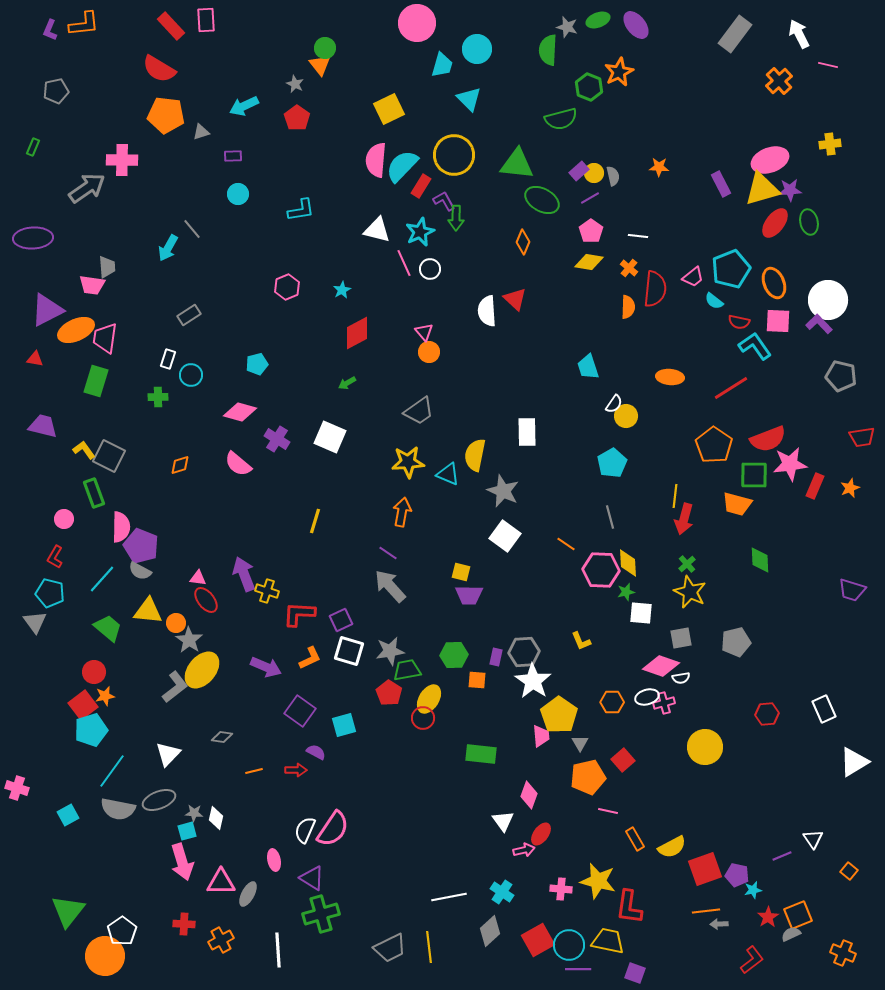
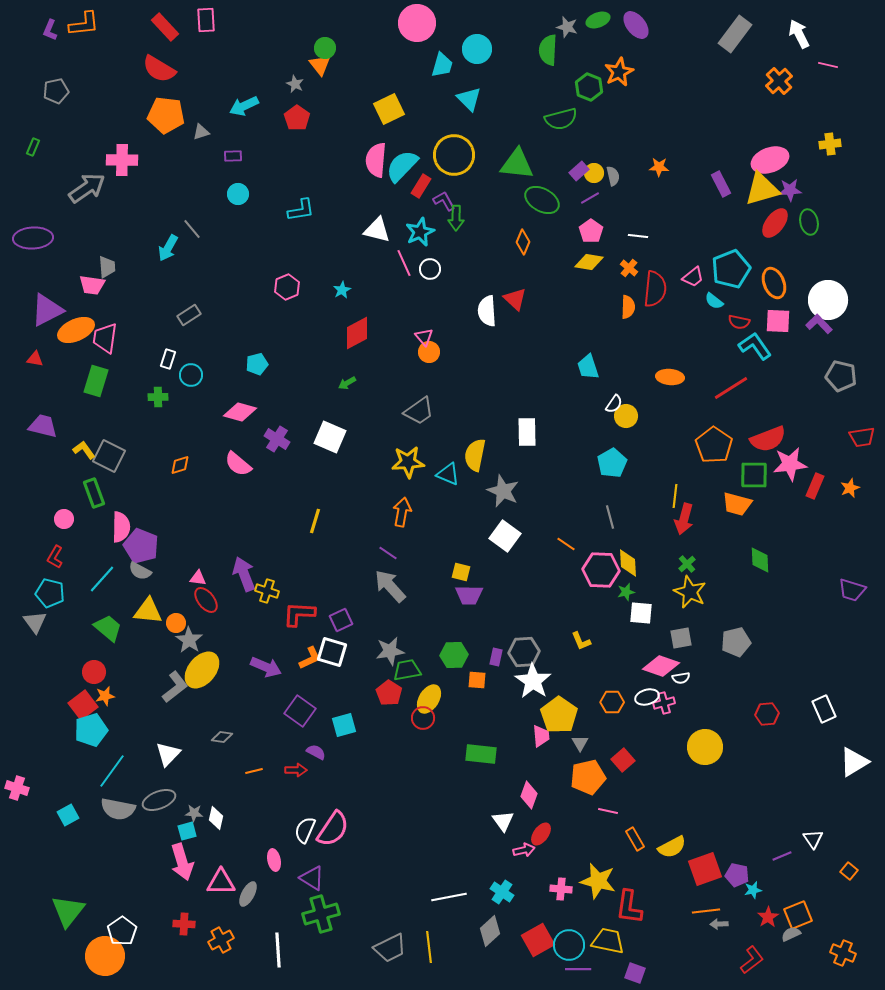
red rectangle at (171, 26): moved 6 px left, 1 px down
pink triangle at (424, 332): moved 5 px down
white square at (349, 651): moved 17 px left, 1 px down
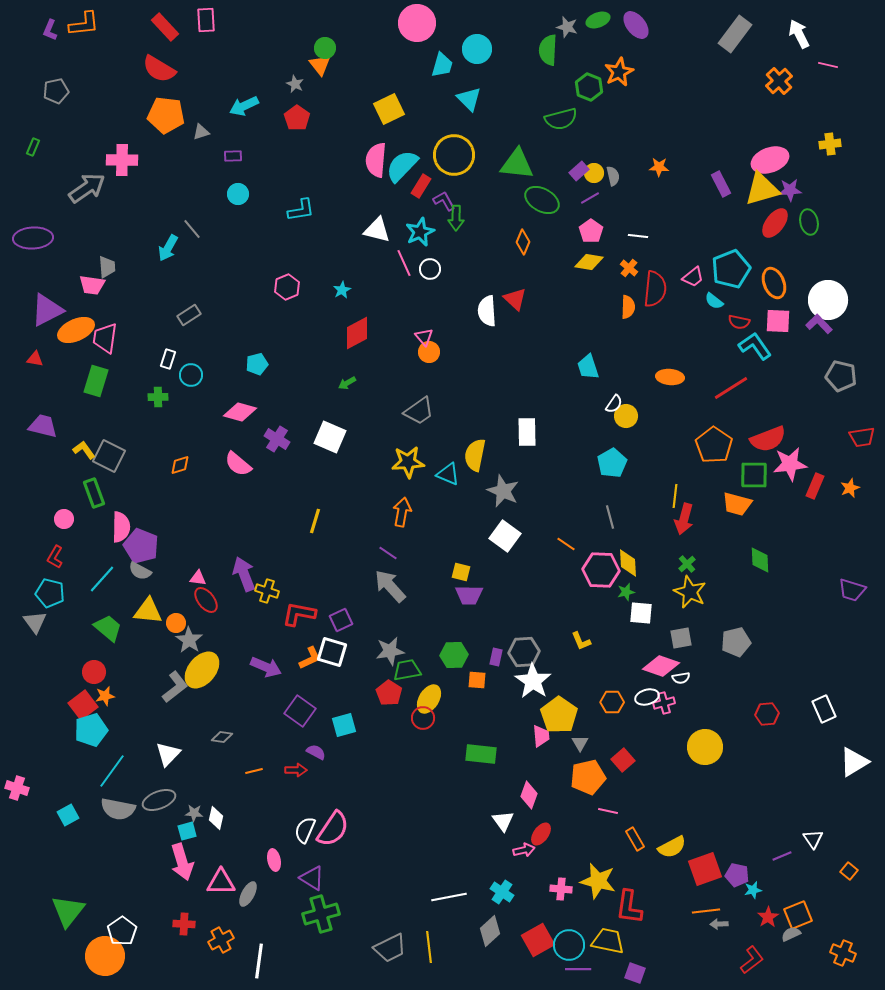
red L-shape at (299, 614): rotated 8 degrees clockwise
white line at (278, 950): moved 19 px left, 11 px down; rotated 12 degrees clockwise
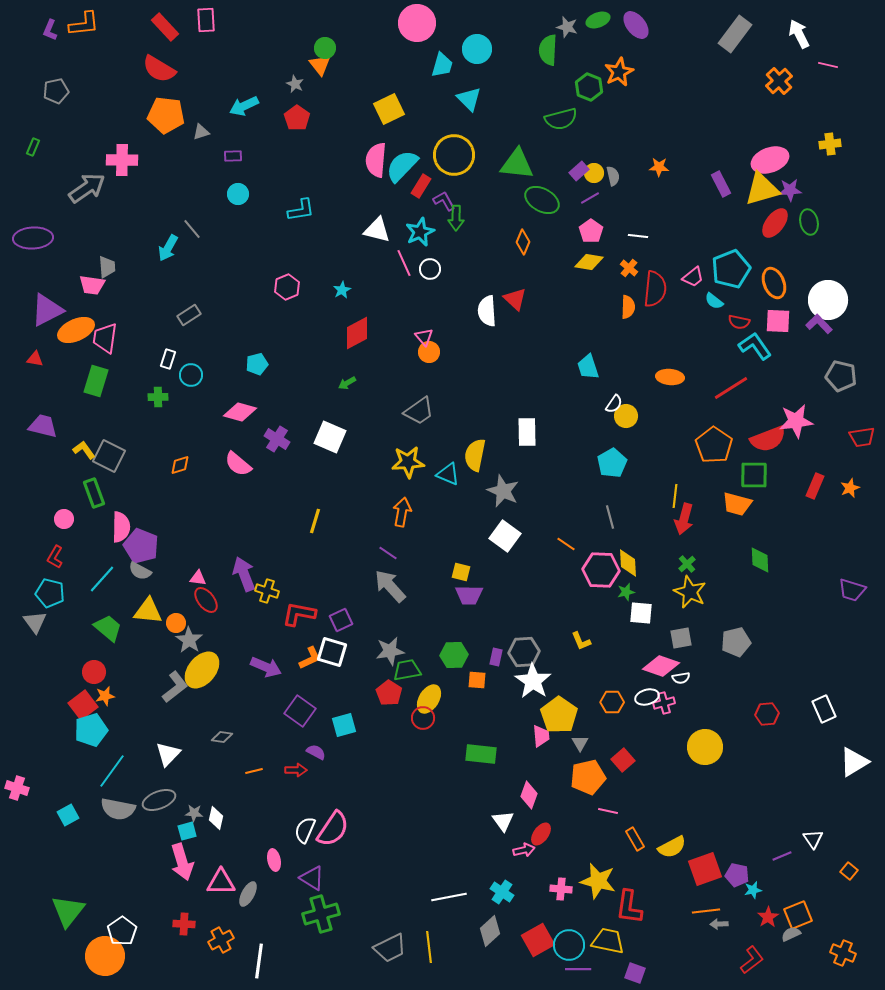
pink star at (790, 464): moved 6 px right, 43 px up
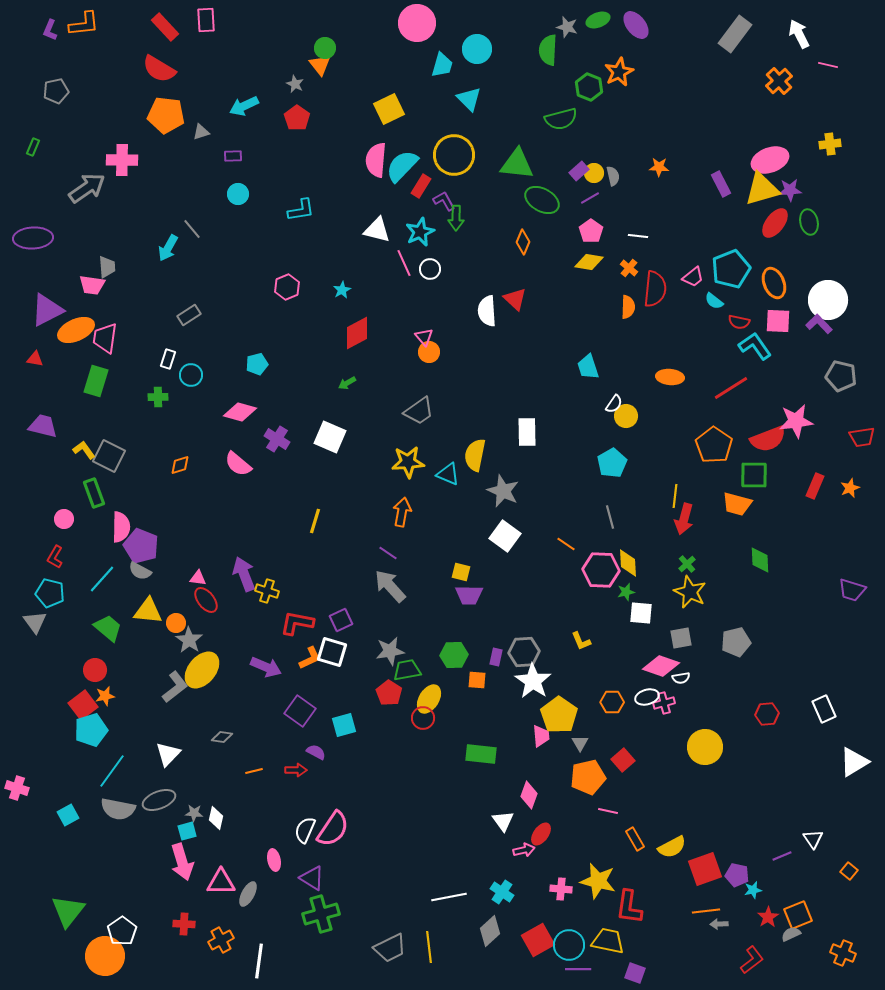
red L-shape at (299, 614): moved 2 px left, 9 px down
red circle at (94, 672): moved 1 px right, 2 px up
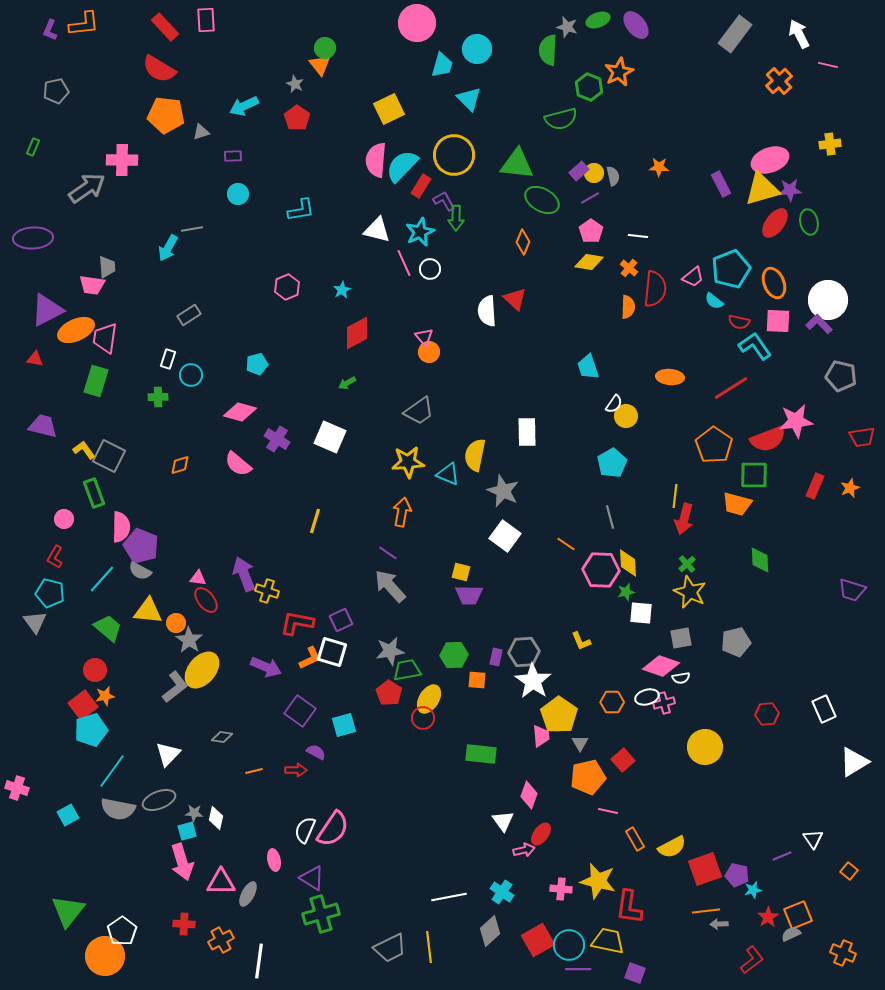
gray line at (192, 229): rotated 60 degrees counterclockwise
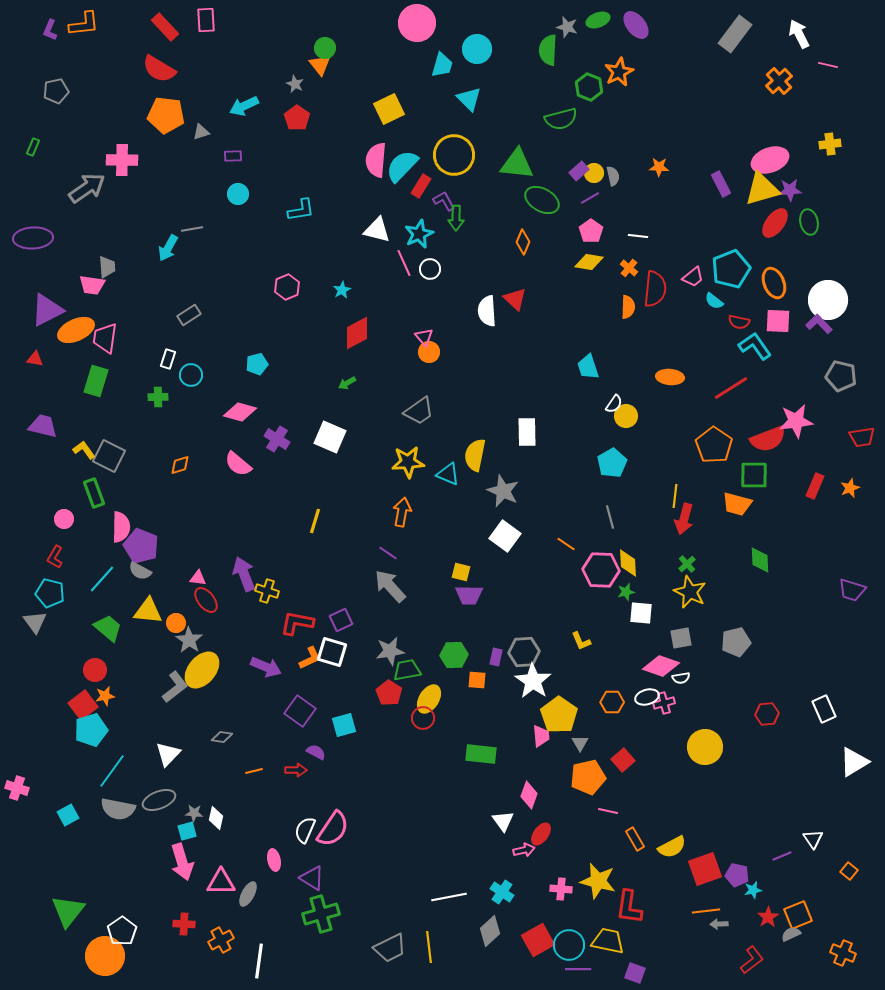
cyan star at (420, 232): moved 1 px left, 2 px down
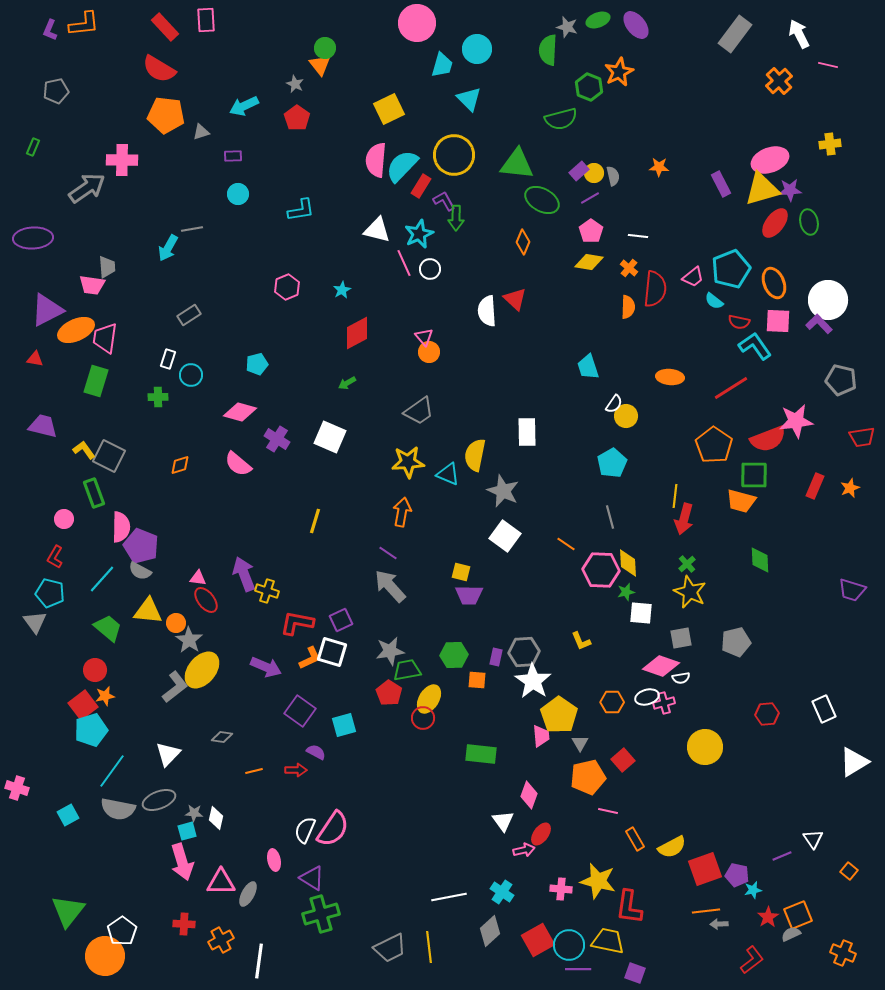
gray pentagon at (841, 376): moved 4 px down
orange trapezoid at (737, 504): moved 4 px right, 3 px up
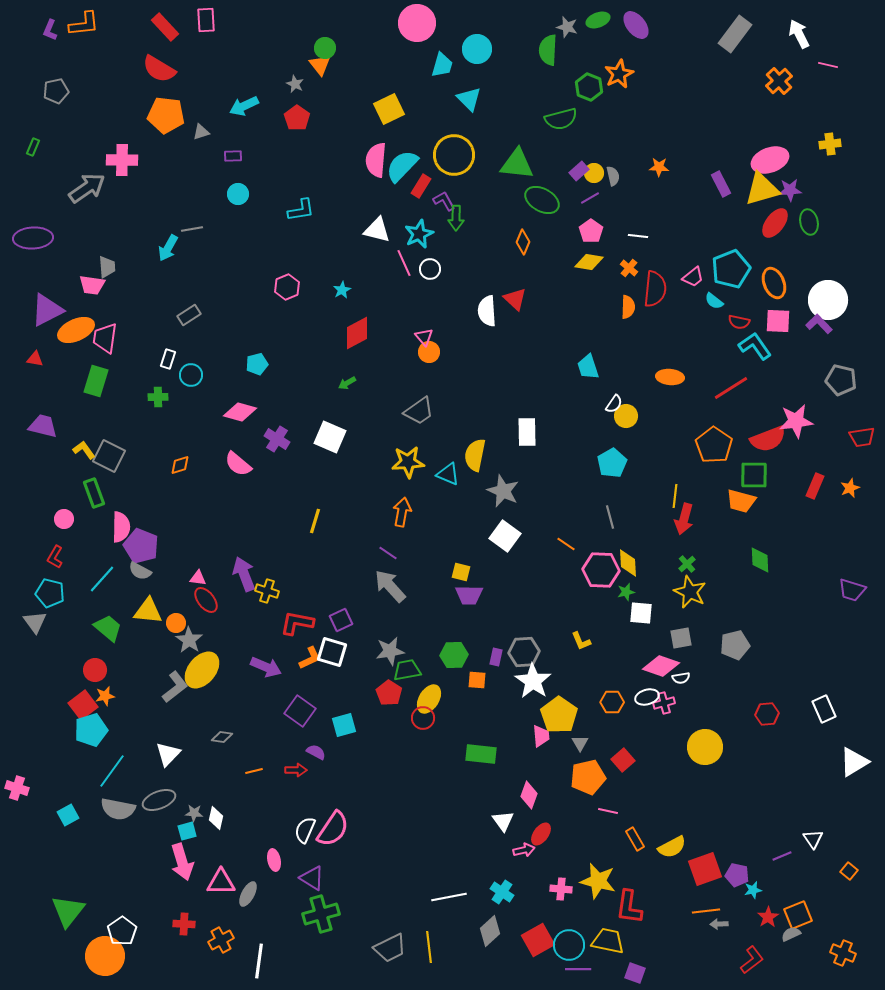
orange star at (619, 72): moved 2 px down
gray pentagon at (736, 642): moved 1 px left, 3 px down
